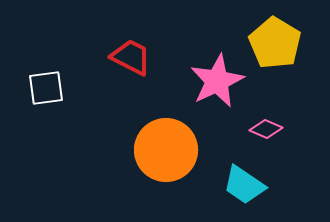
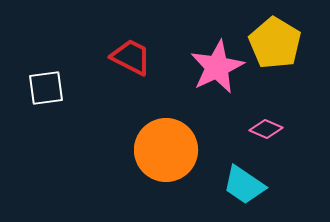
pink star: moved 14 px up
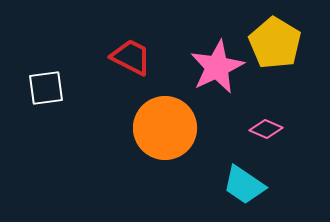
orange circle: moved 1 px left, 22 px up
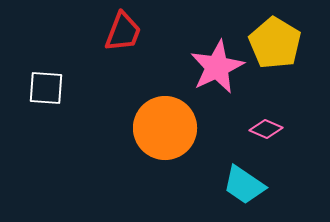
red trapezoid: moved 8 px left, 25 px up; rotated 84 degrees clockwise
white square: rotated 12 degrees clockwise
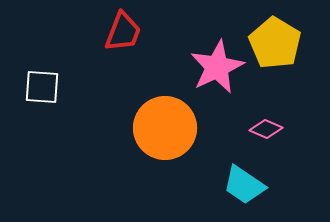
white square: moved 4 px left, 1 px up
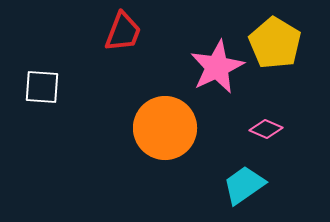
cyan trapezoid: rotated 111 degrees clockwise
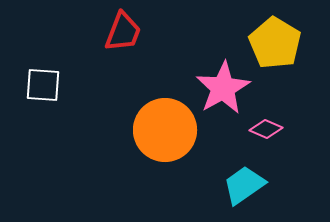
pink star: moved 6 px right, 21 px down; rotated 4 degrees counterclockwise
white square: moved 1 px right, 2 px up
orange circle: moved 2 px down
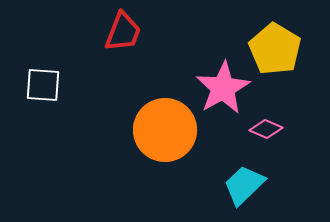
yellow pentagon: moved 6 px down
cyan trapezoid: rotated 9 degrees counterclockwise
